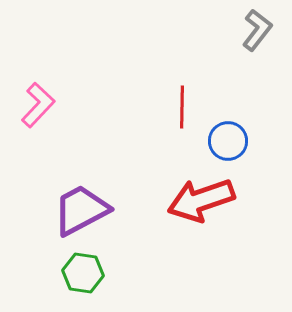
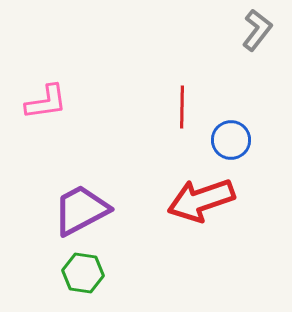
pink L-shape: moved 8 px right, 3 px up; rotated 39 degrees clockwise
blue circle: moved 3 px right, 1 px up
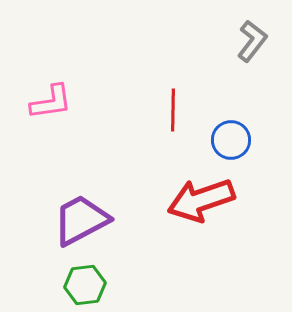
gray L-shape: moved 5 px left, 11 px down
pink L-shape: moved 5 px right
red line: moved 9 px left, 3 px down
purple trapezoid: moved 10 px down
green hexagon: moved 2 px right, 12 px down; rotated 15 degrees counterclockwise
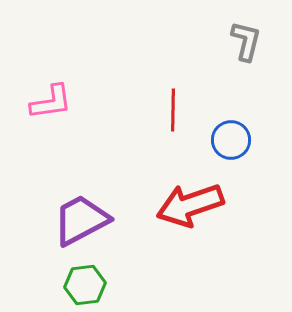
gray L-shape: moved 6 px left; rotated 24 degrees counterclockwise
red arrow: moved 11 px left, 5 px down
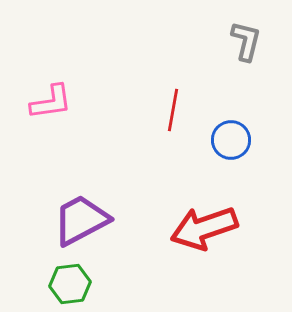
red line: rotated 9 degrees clockwise
red arrow: moved 14 px right, 23 px down
green hexagon: moved 15 px left, 1 px up
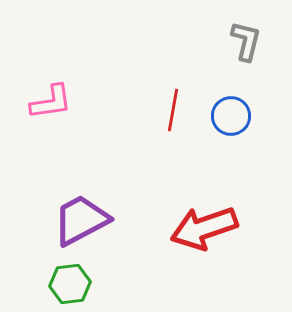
blue circle: moved 24 px up
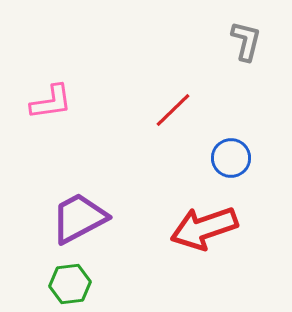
red line: rotated 36 degrees clockwise
blue circle: moved 42 px down
purple trapezoid: moved 2 px left, 2 px up
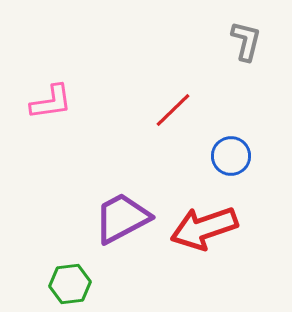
blue circle: moved 2 px up
purple trapezoid: moved 43 px right
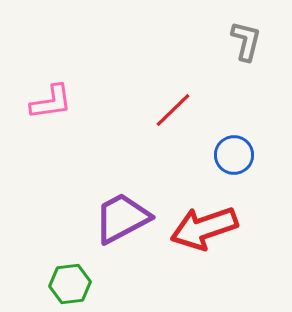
blue circle: moved 3 px right, 1 px up
